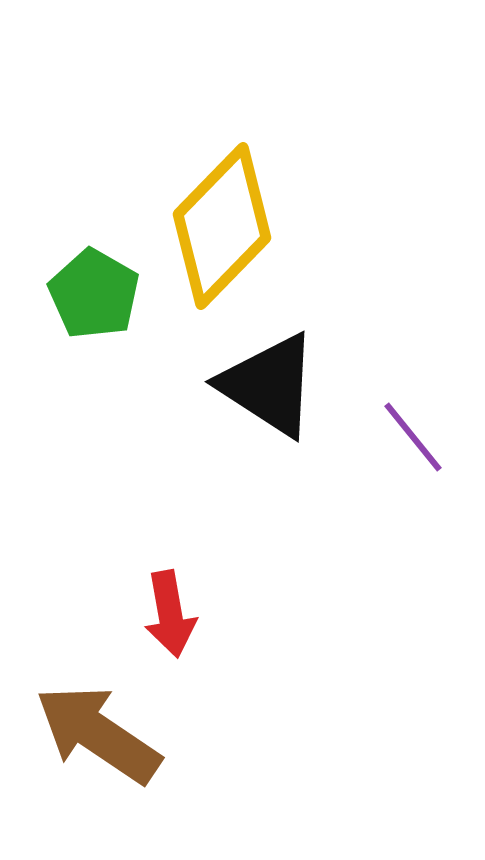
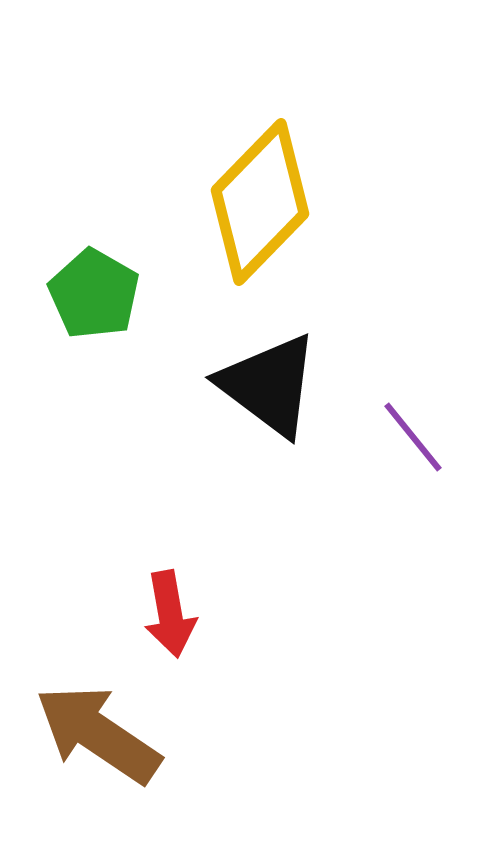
yellow diamond: moved 38 px right, 24 px up
black triangle: rotated 4 degrees clockwise
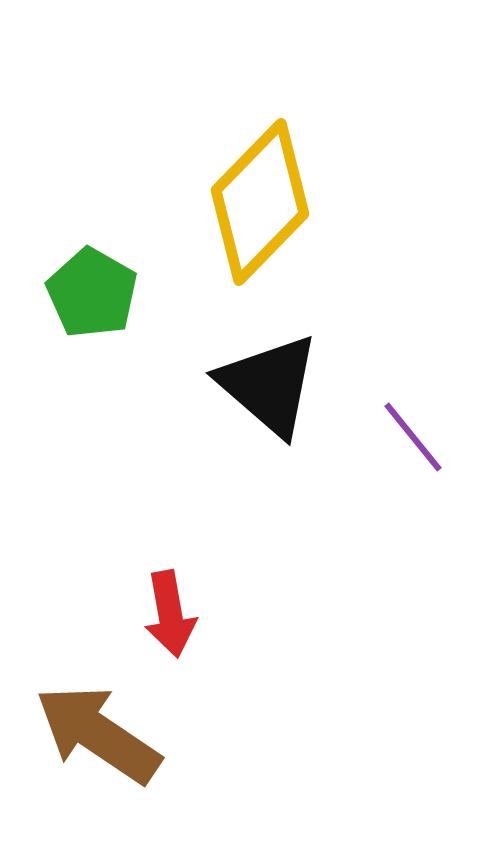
green pentagon: moved 2 px left, 1 px up
black triangle: rotated 4 degrees clockwise
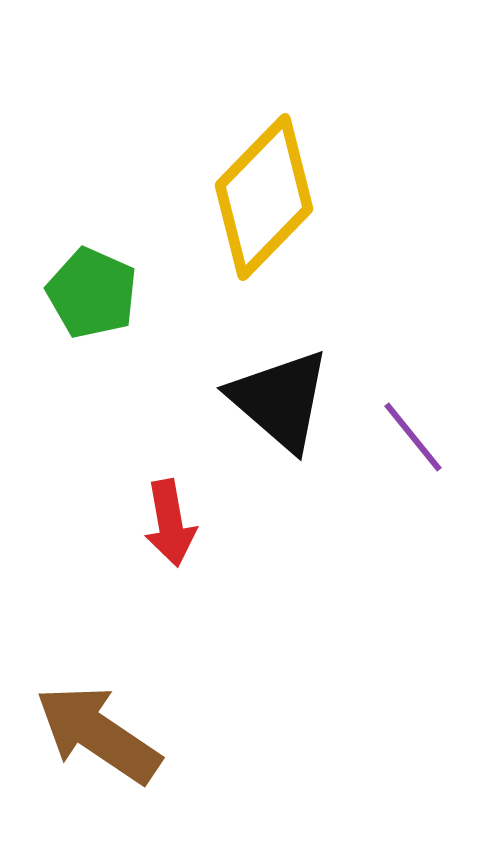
yellow diamond: moved 4 px right, 5 px up
green pentagon: rotated 6 degrees counterclockwise
black triangle: moved 11 px right, 15 px down
red arrow: moved 91 px up
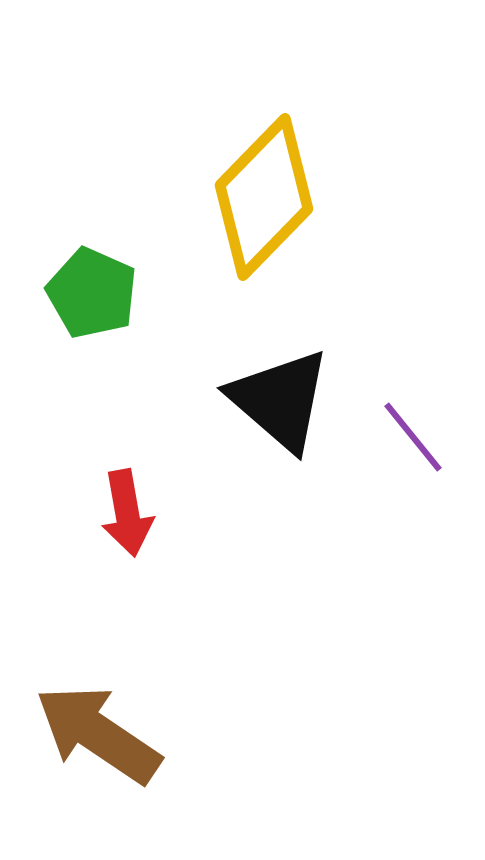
red arrow: moved 43 px left, 10 px up
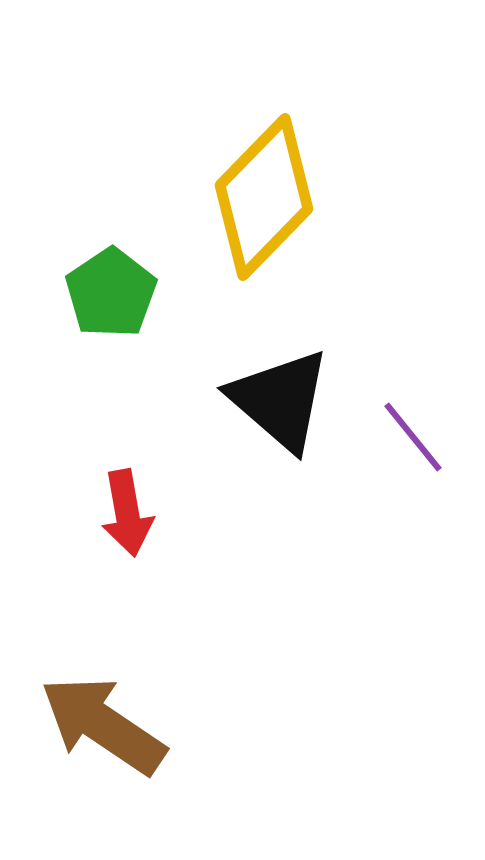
green pentagon: moved 19 px right; rotated 14 degrees clockwise
brown arrow: moved 5 px right, 9 px up
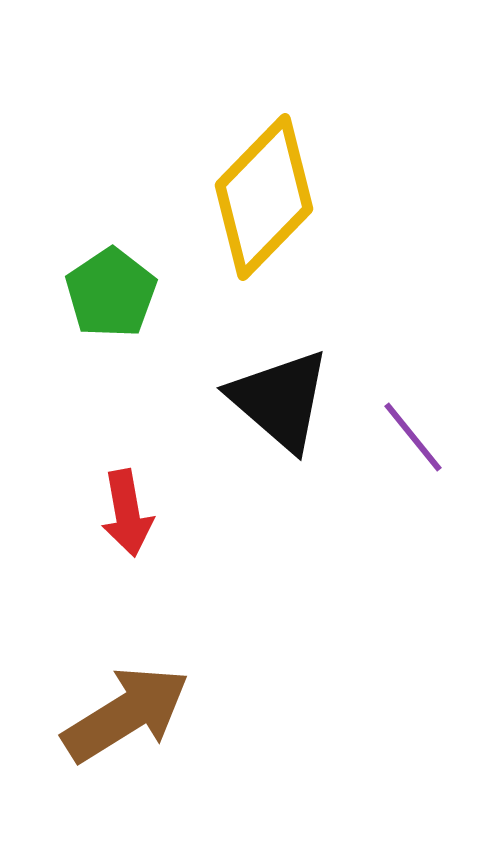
brown arrow: moved 23 px right, 11 px up; rotated 114 degrees clockwise
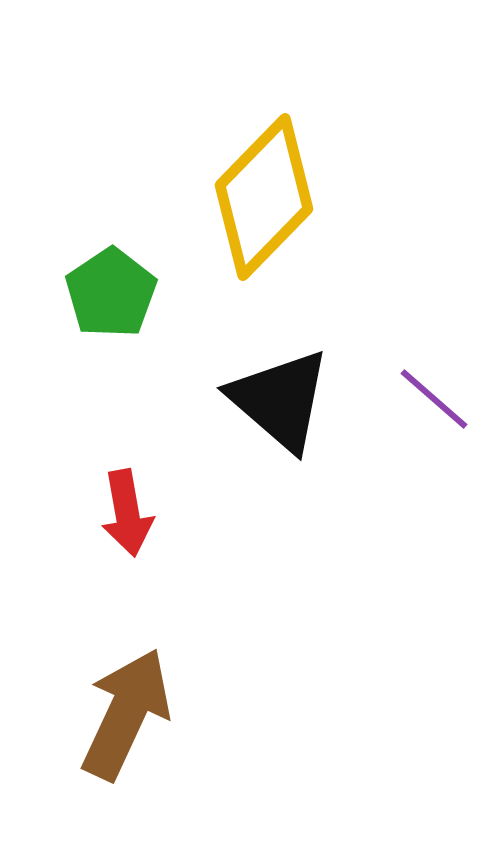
purple line: moved 21 px right, 38 px up; rotated 10 degrees counterclockwise
brown arrow: rotated 33 degrees counterclockwise
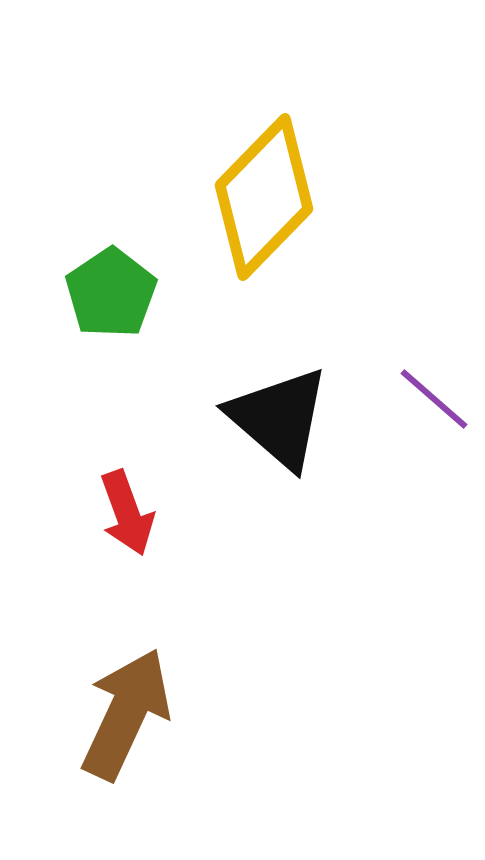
black triangle: moved 1 px left, 18 px down
red arrow: rotated 10 degrees counterclockwise
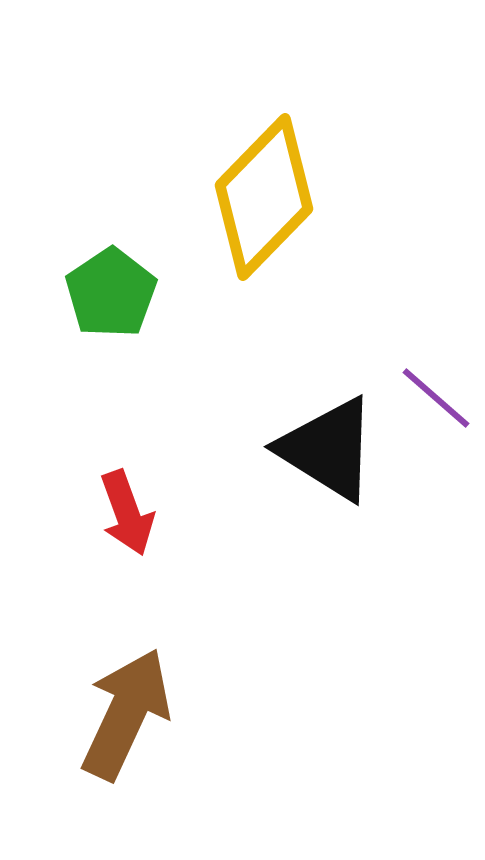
purple line: moved 2 px right, 1 px up
black triangle: moved 49 px right, 31 px down; rotated 9 degrees counterclockwise
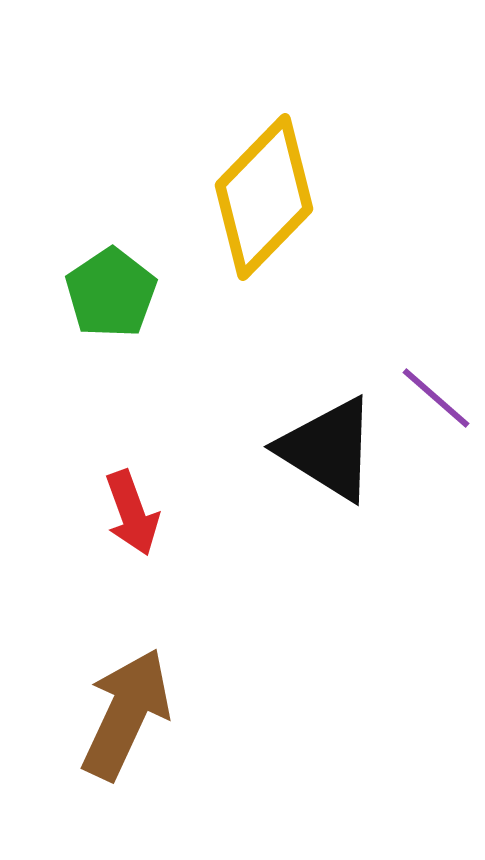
red arrow: moved 5 px right
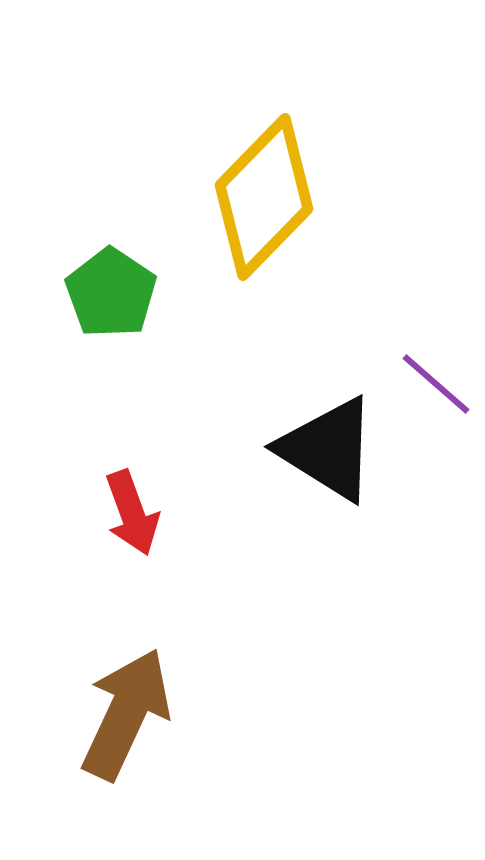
green pentagon: rotated 4 degrees counterclockwise
purple line: moved 14 px up
